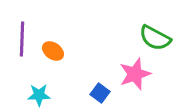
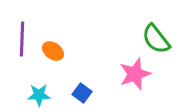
green semicircle: moved 1 px right, 1 px down; rotated 24 degrees clockwise
blue square: moved 18 px left
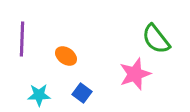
orange ellipse: moved 13 px right, 5 px down
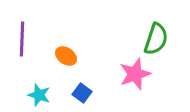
green semicircle: rotated 124 degrees counterclockwise
cyan star: rotated 20 degrees clockwise
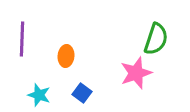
orange ellipse: rotated 60 degrees clockwise
pink star: moved 1 px right, 1 px up
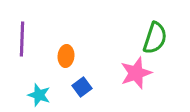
green semicircle: moved 1 px left, 1 px up
blue square: moved 6 px up; rotated 18 degrees clockwise
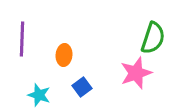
green semicircle: moved 2 px left
orange ellipse: moved 2 px left, 1 px up
